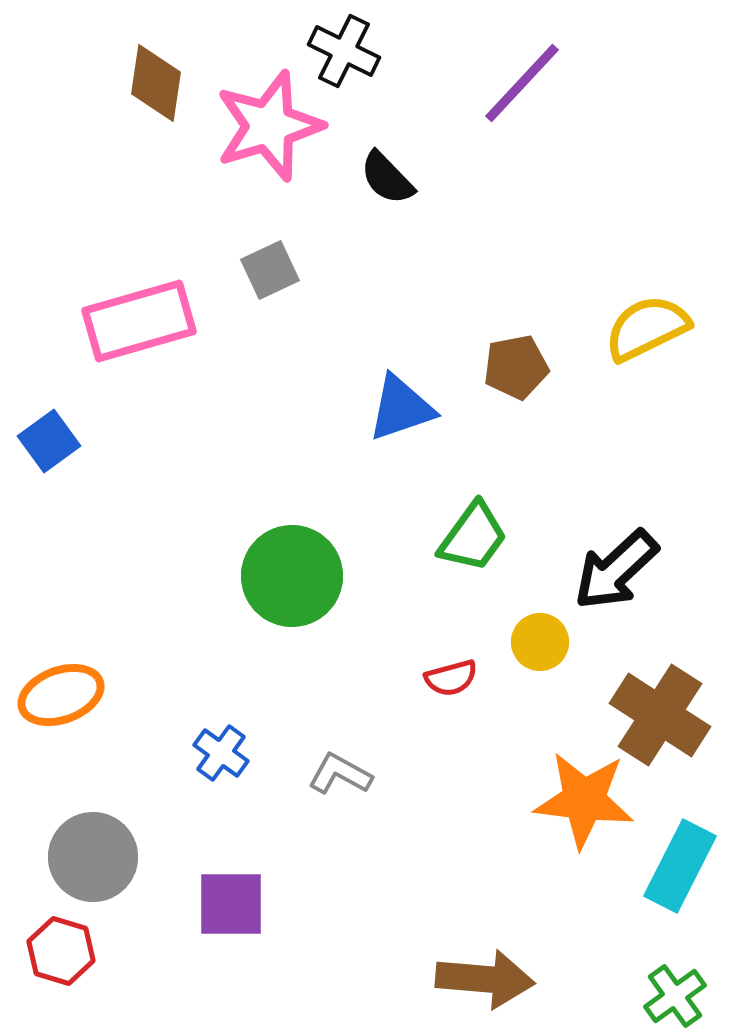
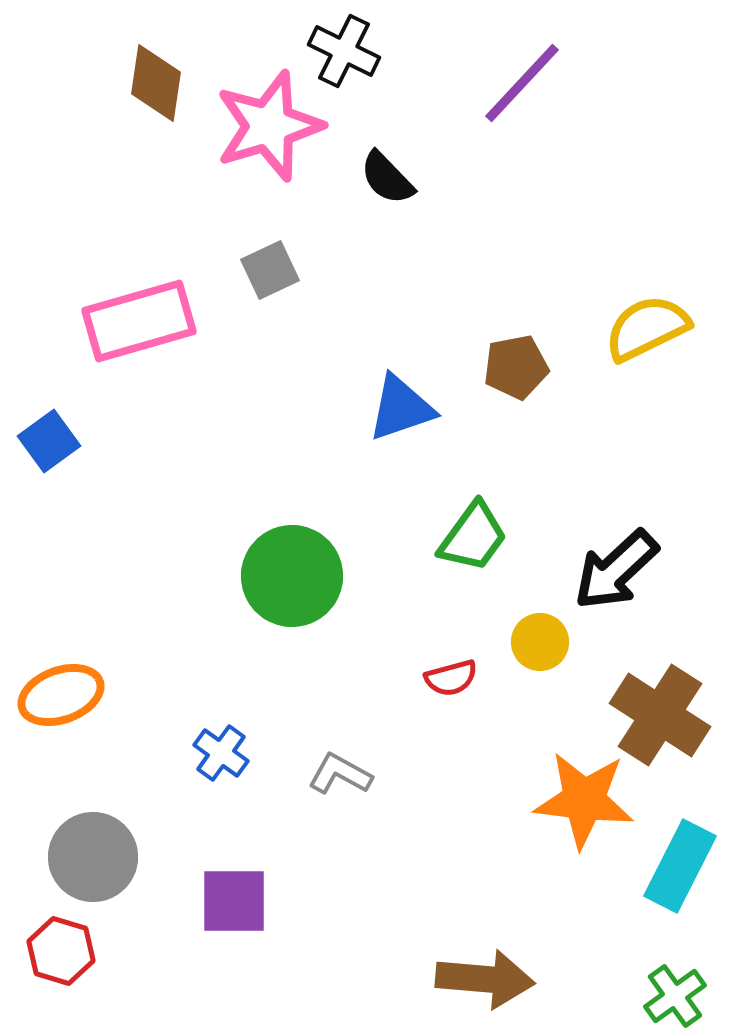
purple square: moved 3 px right, 3 px up
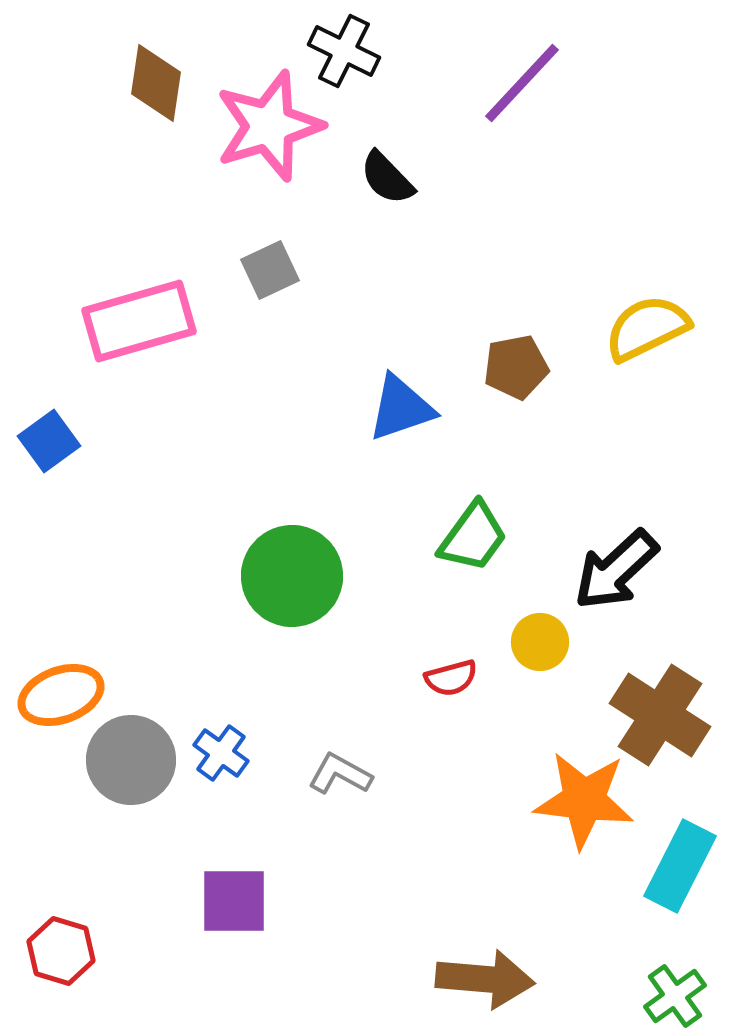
gray circle: moved 38 px right, 97 px up
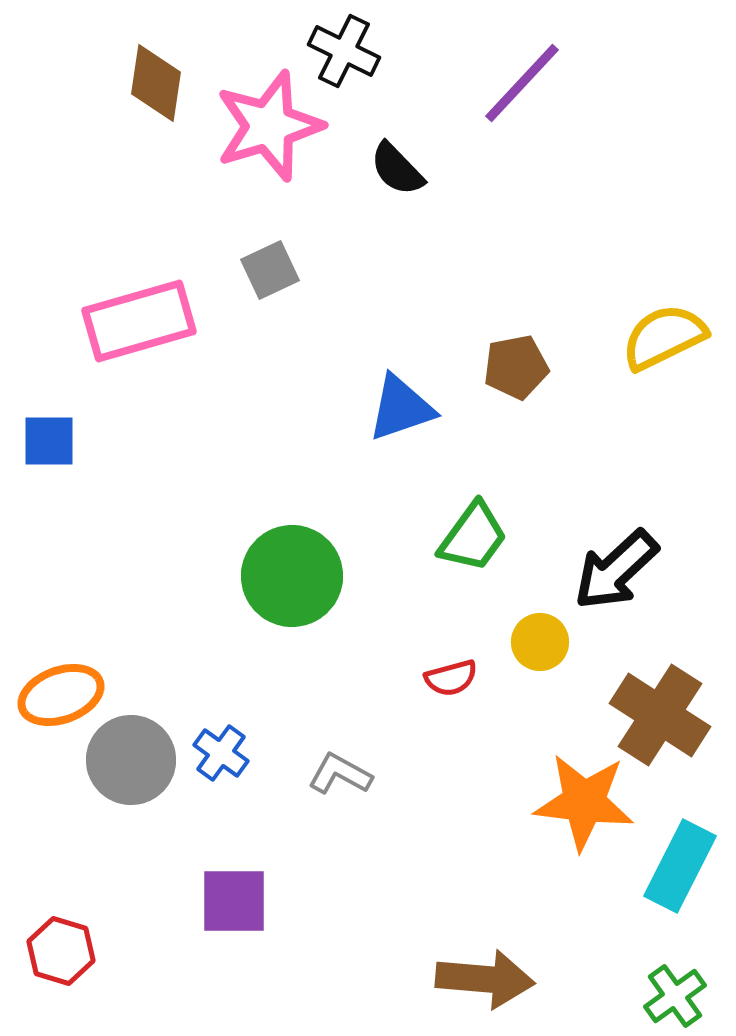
black semicircle: moved 10 px right, 9 px up
yellow semicircle: moved 17 px right, 9 px down
blue square: rotated 36 degrees clockwise
orange star: moved 2 px down
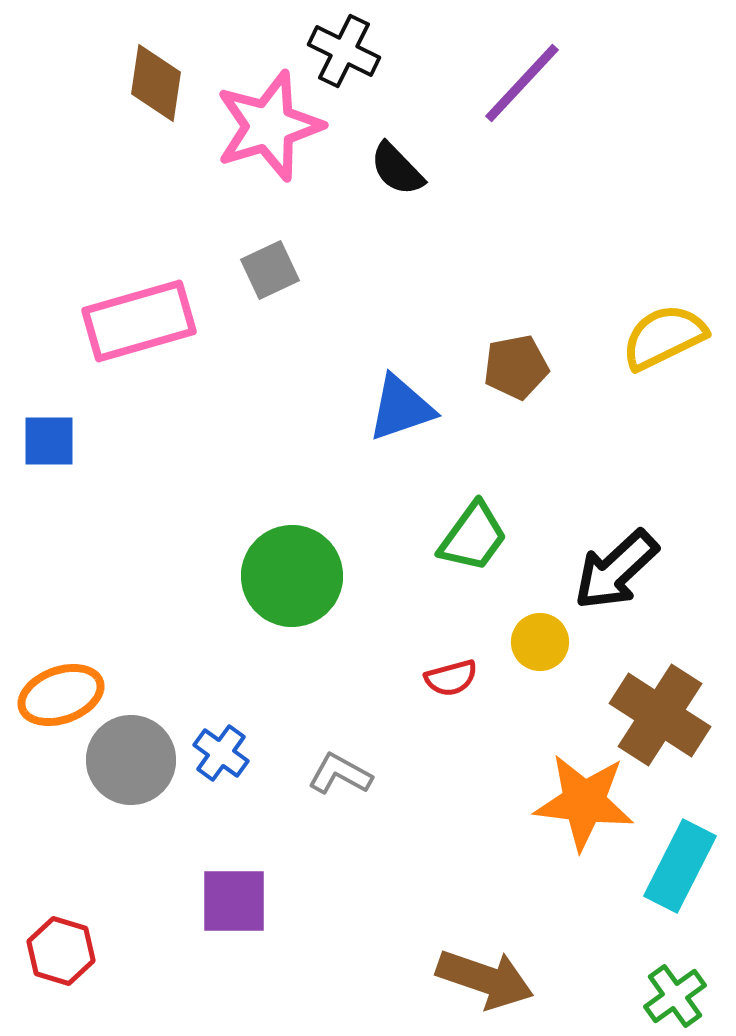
brown arrow: rotated 14 degrees clockwise
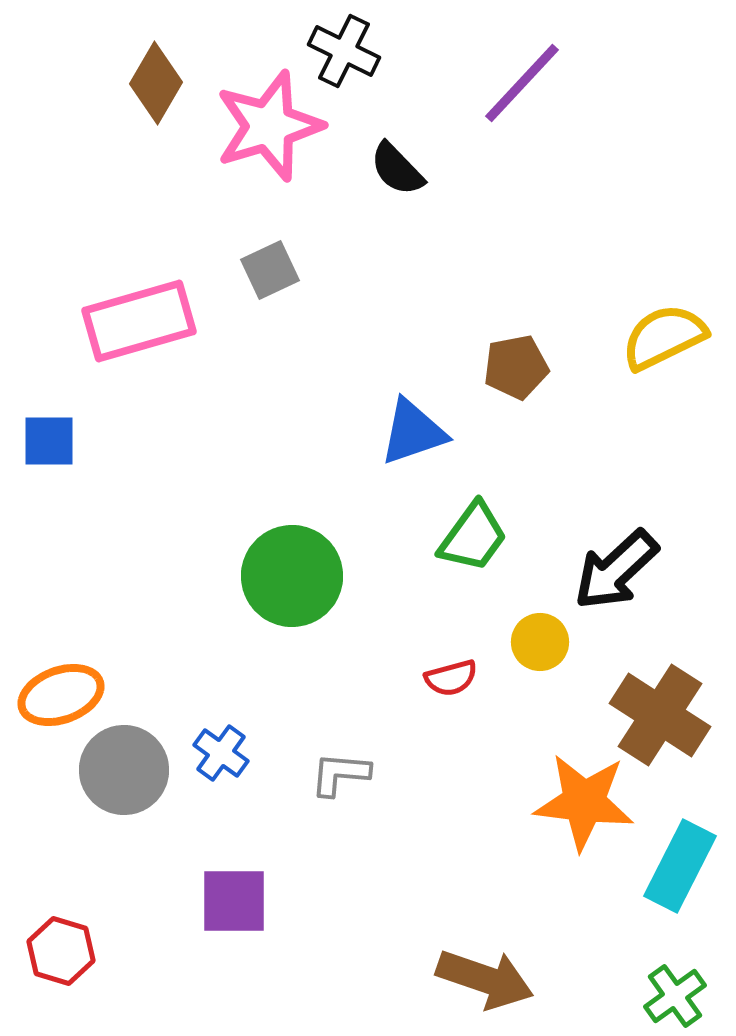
brown diamond: rotated 22 degrees clockwise
blue triangle: moved 12 px right, 24 px down
gray circle: moved 7 px left, 10 px down
gray L-shape: rotated 24 degrees counterclockwise
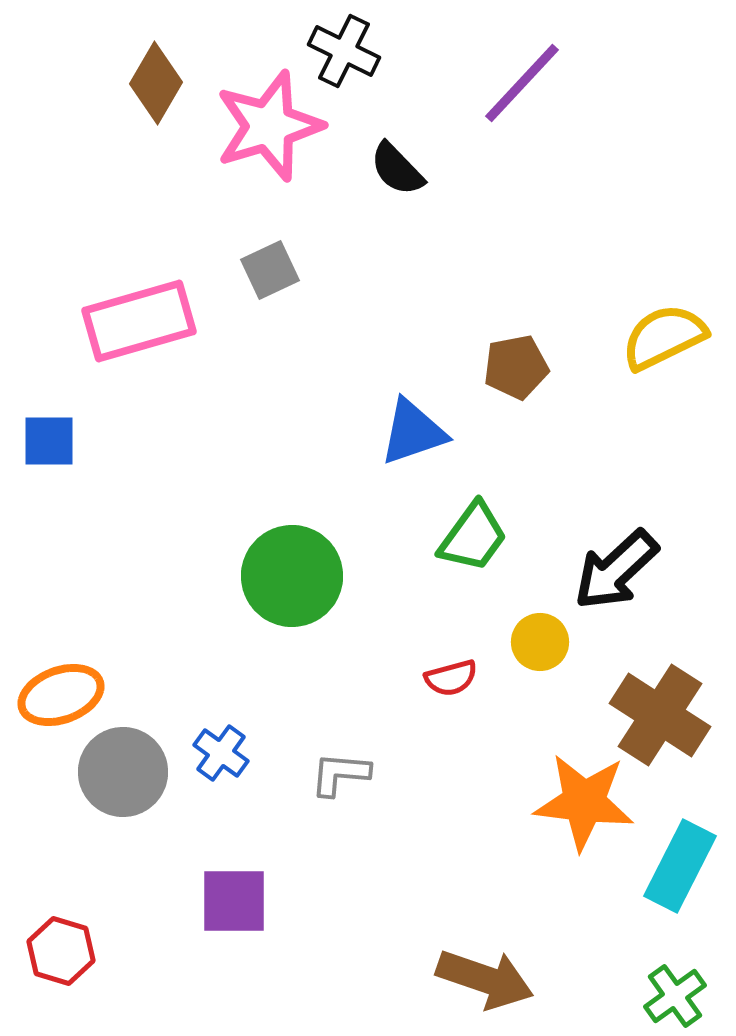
gray circle: moved 1 px left, 2 px down
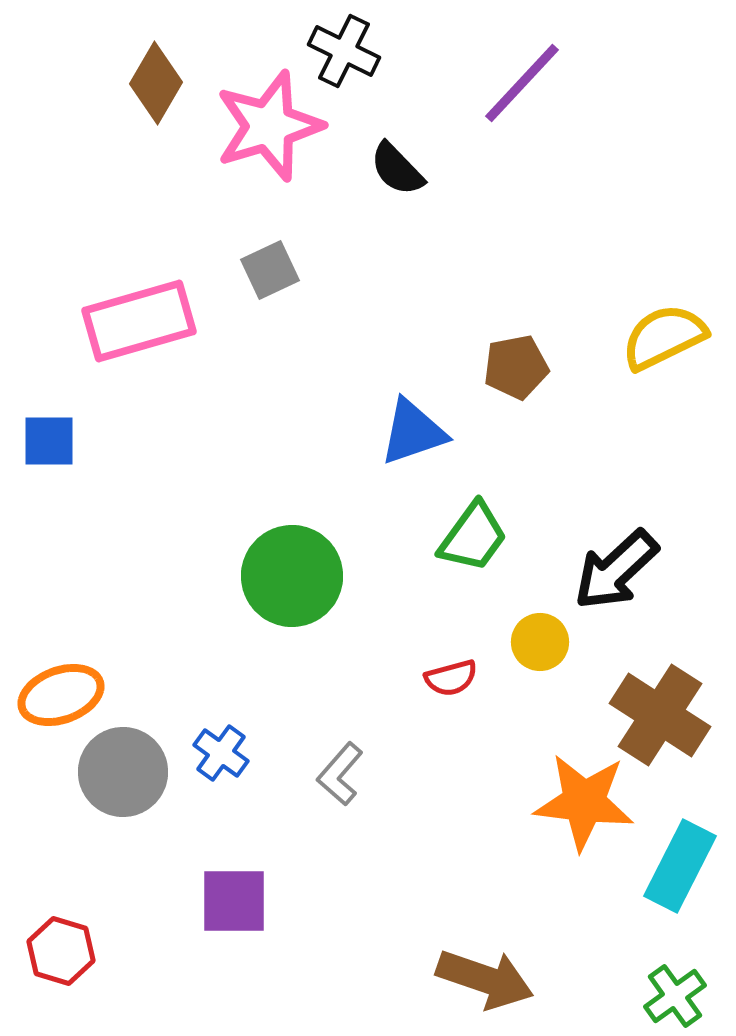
gray L-shape: rotated 54 degrees counterclockwise
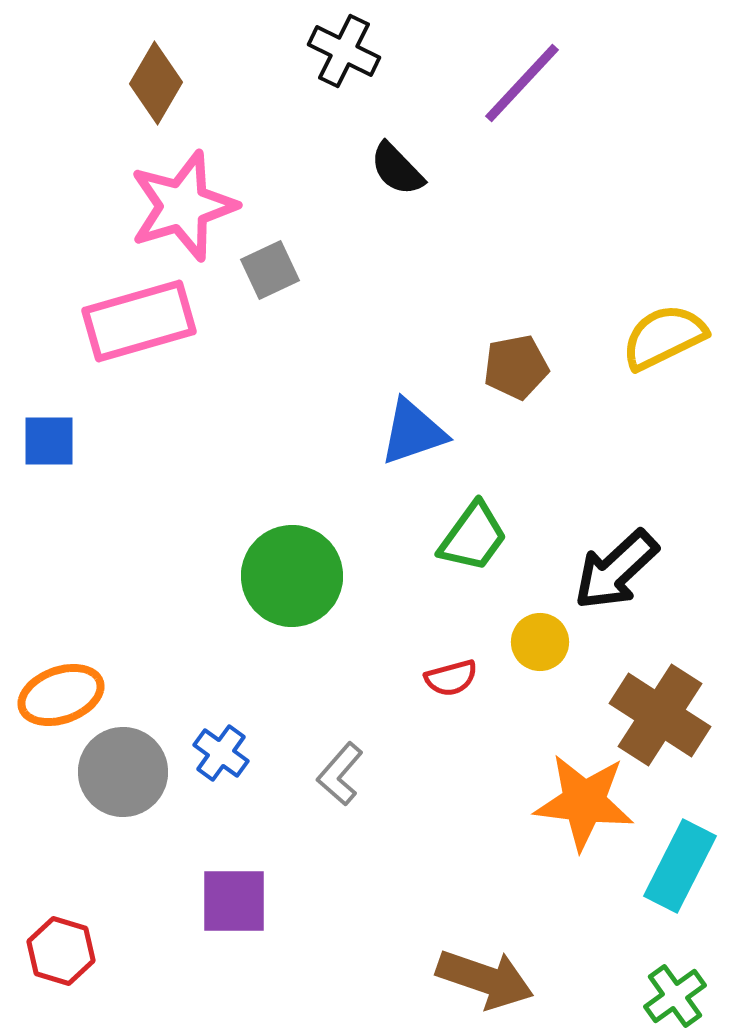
pink star: moved 86 px left, 80 px down
